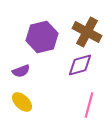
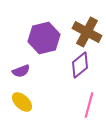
purple hexagon: moved 2 px right, 1 px down
purple diamond: rotated 24 degrees counterclockwise
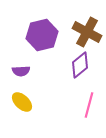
purple hexagon: moved 2 px left, 3 px up
purple semicircle: rotated 18 degrees clockwise
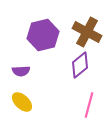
purple hexagon: moved 1 px right
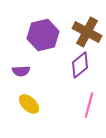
yellow ellipse: moved 7 px right, 2 px down
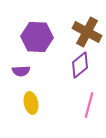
purple hexagon: moved 6 px left, 2 px down; rotated 16 degrees clockwise
yellow ellipse: moved 2 px right, 1 px up; rotated 35 degrees clockwise
